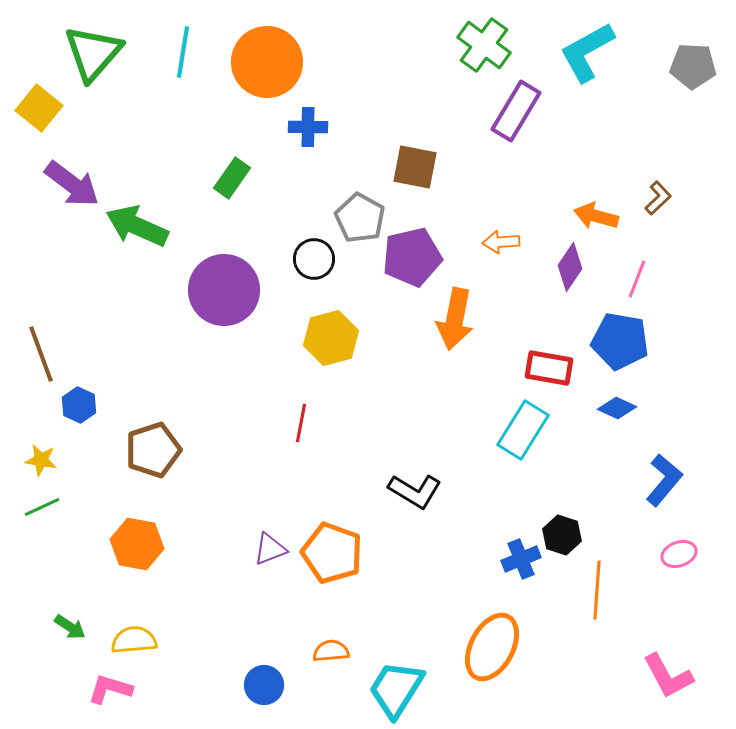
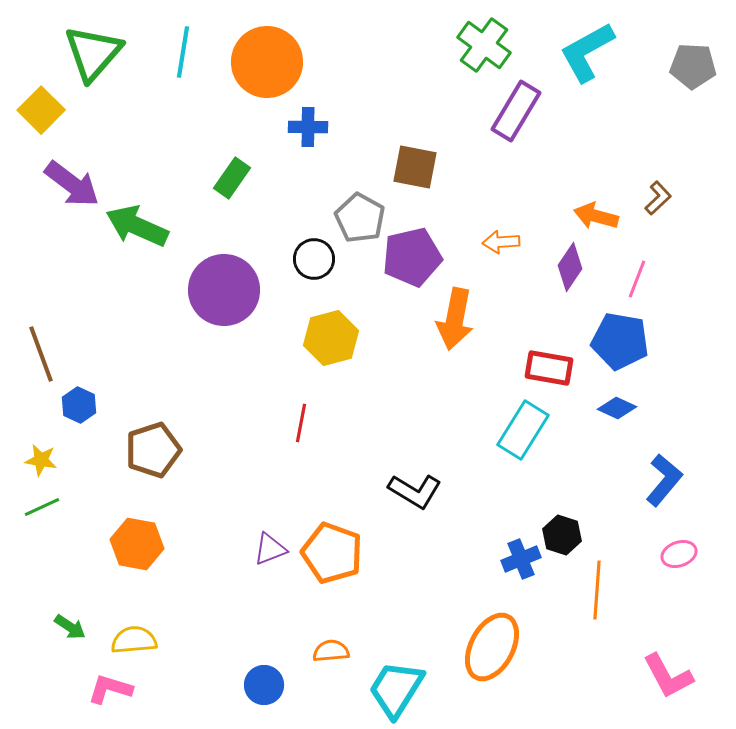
yellow square at (39, 108): moved 2 px right, 2 px down; rotated 6 degrees clockwise
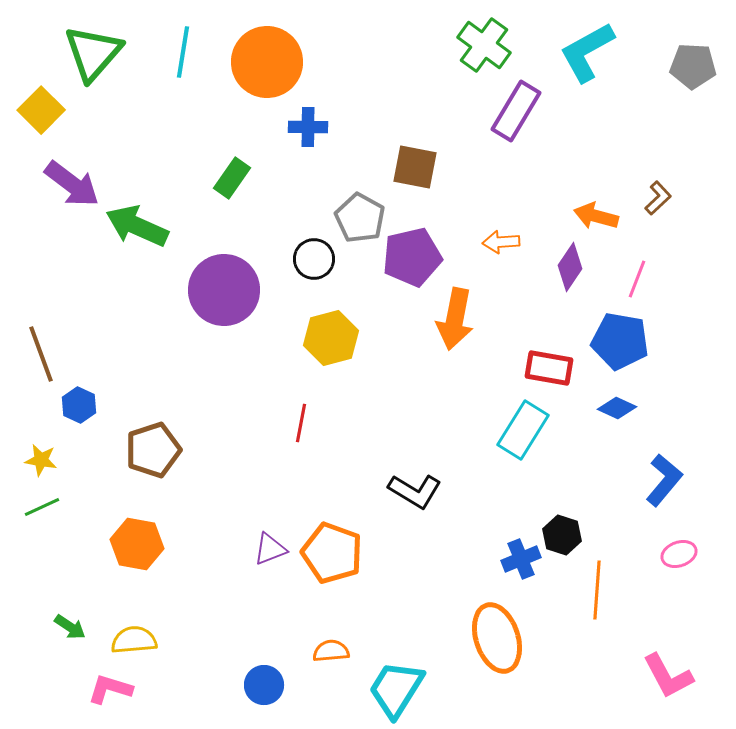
orange ellipse at (492, 647): moved 5 px right, 9 px up; rotated 46 degrees counterclockwise
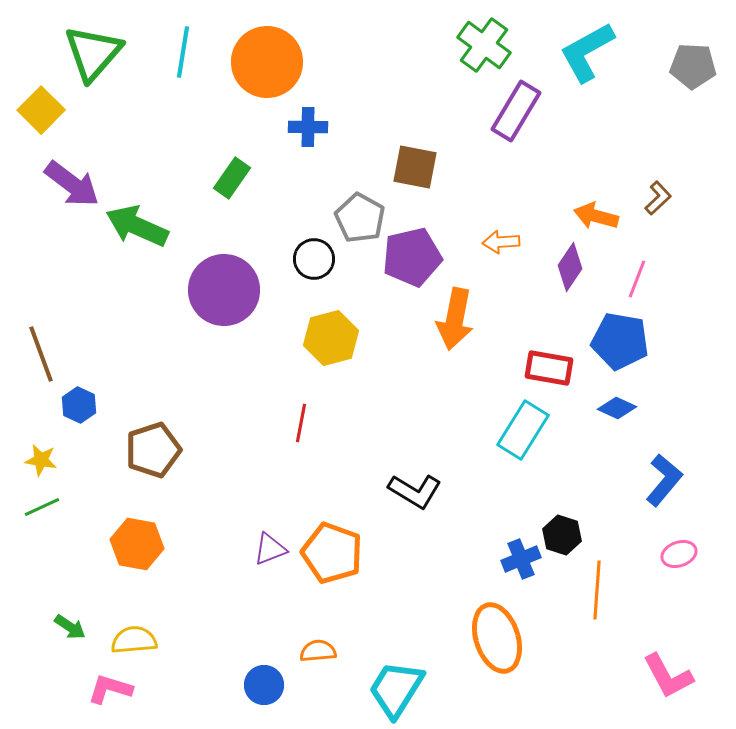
orange semicircle at (331, 651): moved 13 px left
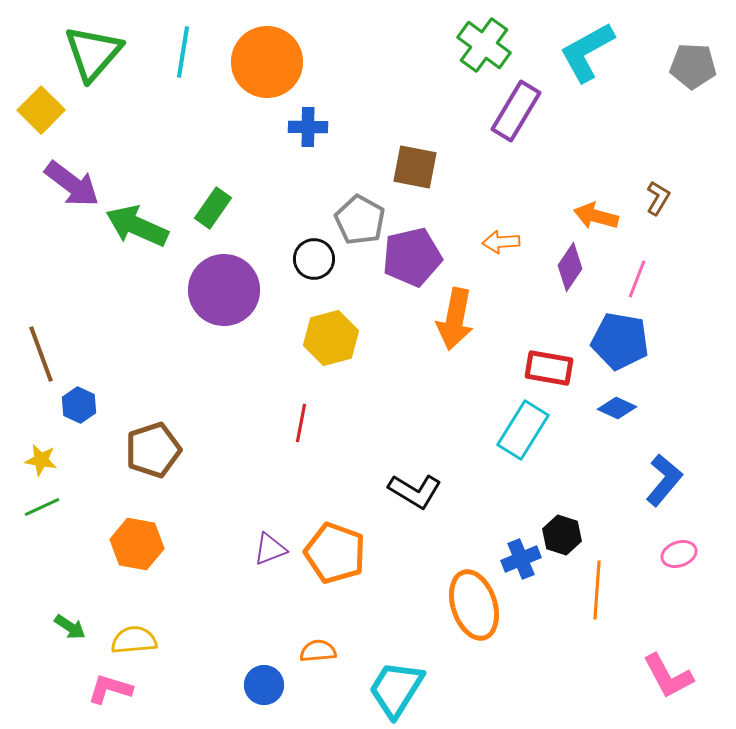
green rectangle at (232, 178): moved 19 px left, 30 px down
brown L-shape at (658, 198): rotated 16 degrees counterclockwise
gray pentagon at (360, 218): moved 2 px down
orange pentagon at (332, 553): moved 3 px right
orange ellipse at (497, 638): moved 23 px left, 33 px up
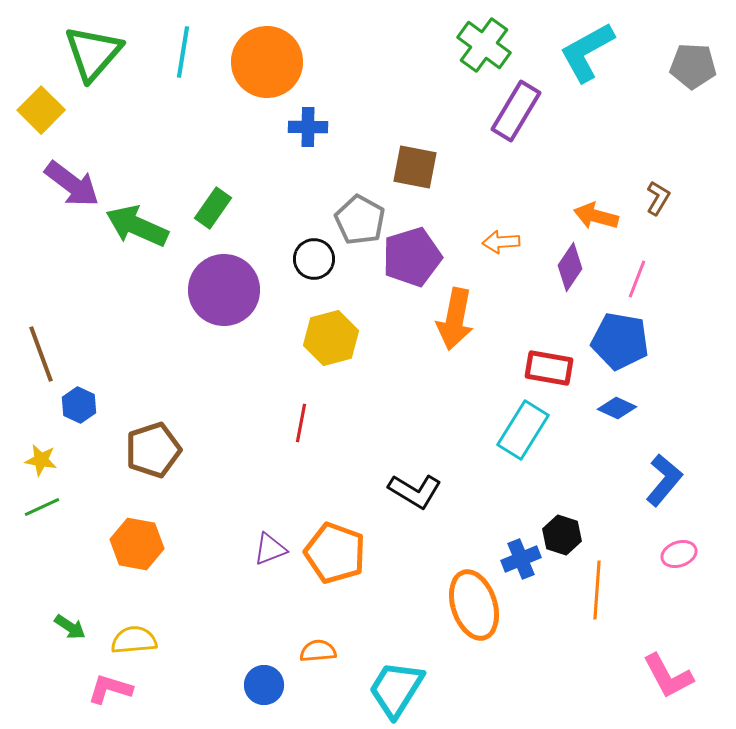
purple pentagon at (412, 257): rotated 4 degrees counterclockwise
